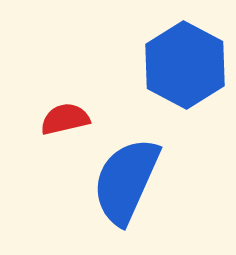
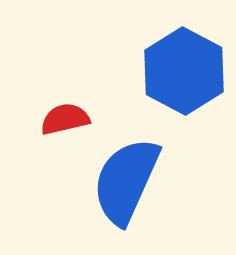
blue hexagon: moved 1 px left, 6 px down
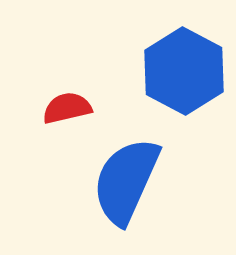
red semicircle: moved 2 px right, 11 px up
